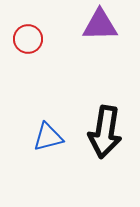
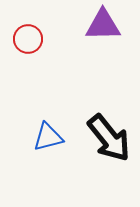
purple triangle: moved 3 px right
black arrow: moved 4 px right, 6 px down; rotated 48 degrees counterclockwise
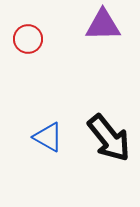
blue triangle: rotated 44 degrees clockwise
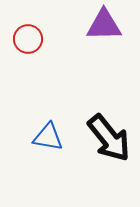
purple triangle: moved 1 px right
blue triangle: rotated 20 degrees counterclockwise
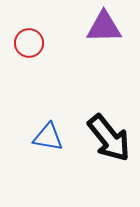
purple triangle: moved 2 px down
red circle: moved 1 px right, 4 px down
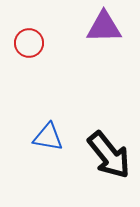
black arrow: moved 17 px down
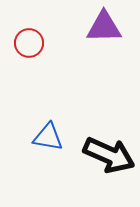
black arrow: rotated 27 degrees counterclockwise
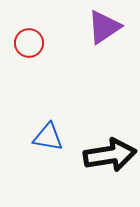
purple triangle: rotated 33 degrees counterclockwise
black arrow: moved 1 px right; rotated 33 degrees counterclockwise
